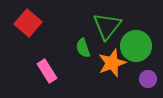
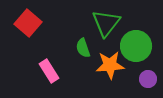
green triangle: moved 1 px left, 3 px up
orange star: moved 2 px left, 2 px down; rotated 16 degrees clockwise
pink rectangle: moved 2 px right
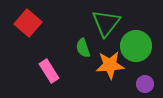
purple circle: moved 3 px left, 5 px down
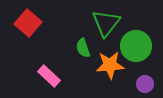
pink rectangle: moved 5 px down; rotated 15 degrees counterclockwise
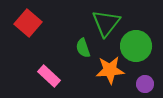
orange star: moved 5 px down
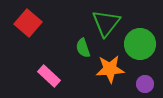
green circle: moved 4 px right, 2 px up
orange star: moved 1 px up
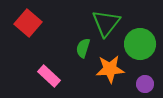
green semicircle: rotated 36 degrees clockwise
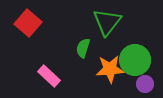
green triangle: moved 1 px right, 1 px up
green circle: moved 5 px left, 16 px down
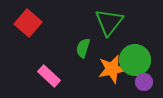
green triangle: moved 2 px right
orange star: moved 2 px right; rotated 8 degrees counterclockwise
purple circle: moved 1 px left, 2 px up
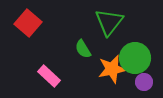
green semicircle: moved 1 px down; rotated 48 degrees counterclockwise
green circle: moved 2 px up
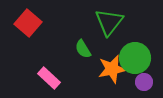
pink rectangle: moved 2 px down
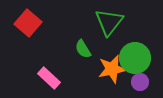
purple circle: moved 4 px left
